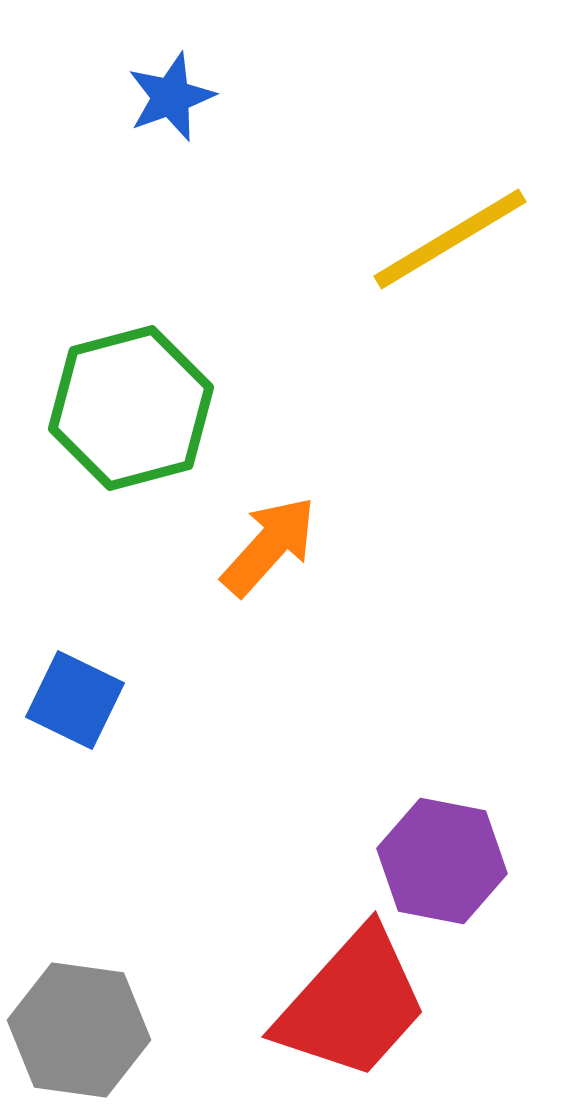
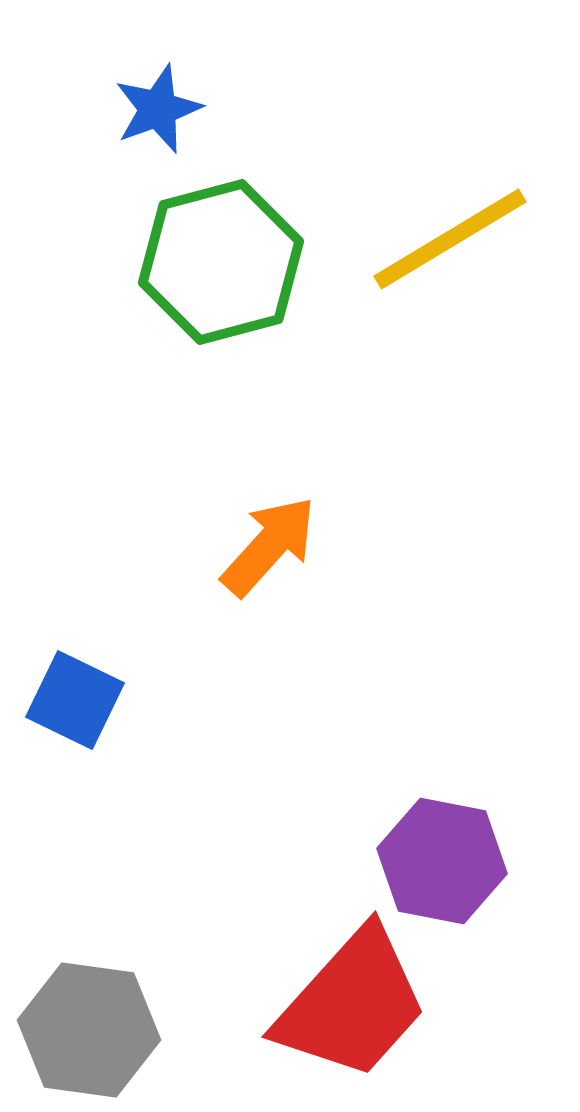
blue star: moved 13 px left, 12 px down
green hexagon: moved 90 px right, 146 px up
gray hexagon: moved 10 px right
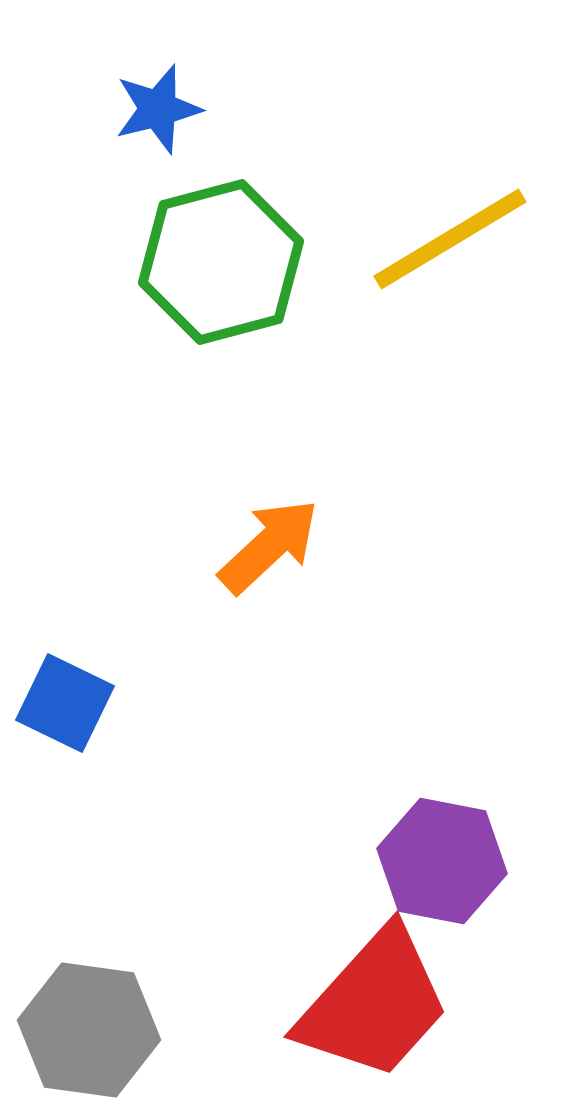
blue star: rotated 6 degrees clockwise
orange arrow: rotated 5 degrees clockwise
blue square: moved 10 px left, 3 px down
red trapezoid: moved 22 px right
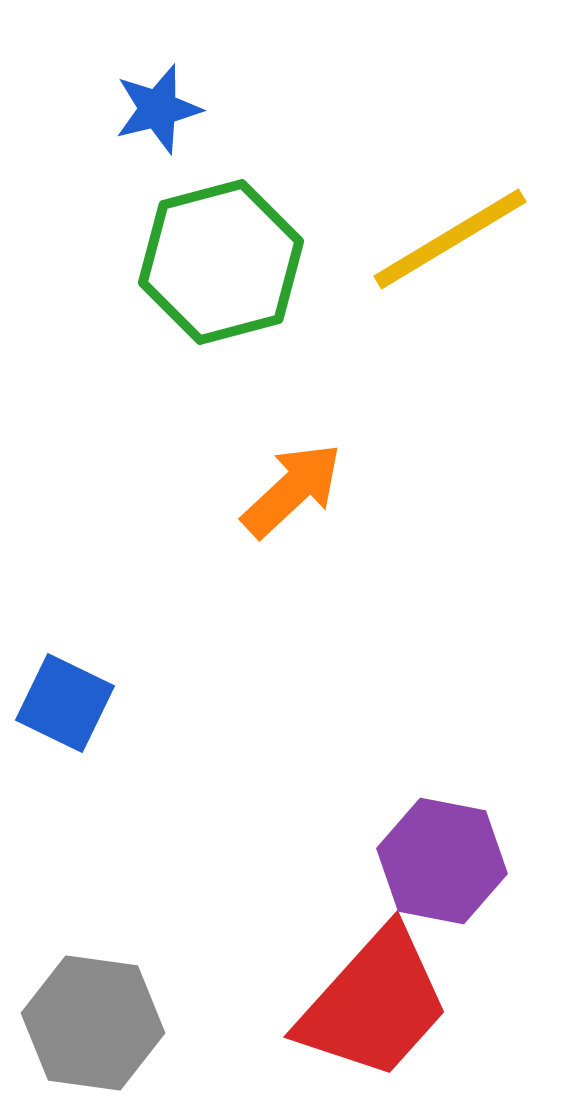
orange arrow: moved 23 px right, 56 px up
gray hexagon: moved 4 px right, 7 px up
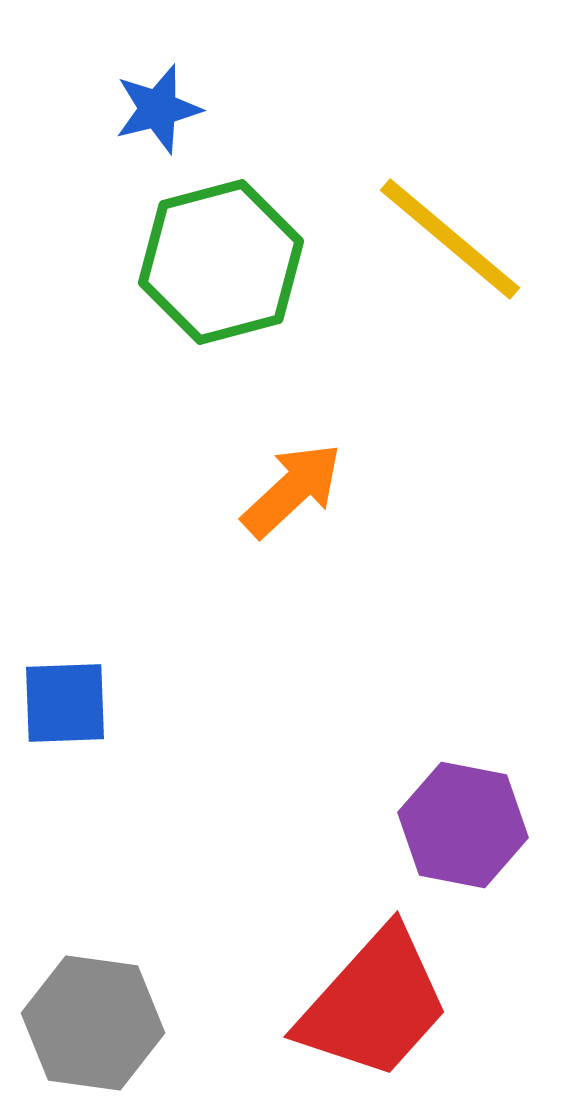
yellow line: rotated 71 degrees clockwise
blue square: rotated 28 degrees counterclockwise
purple hexagon: moved 21 px right, 36 px up
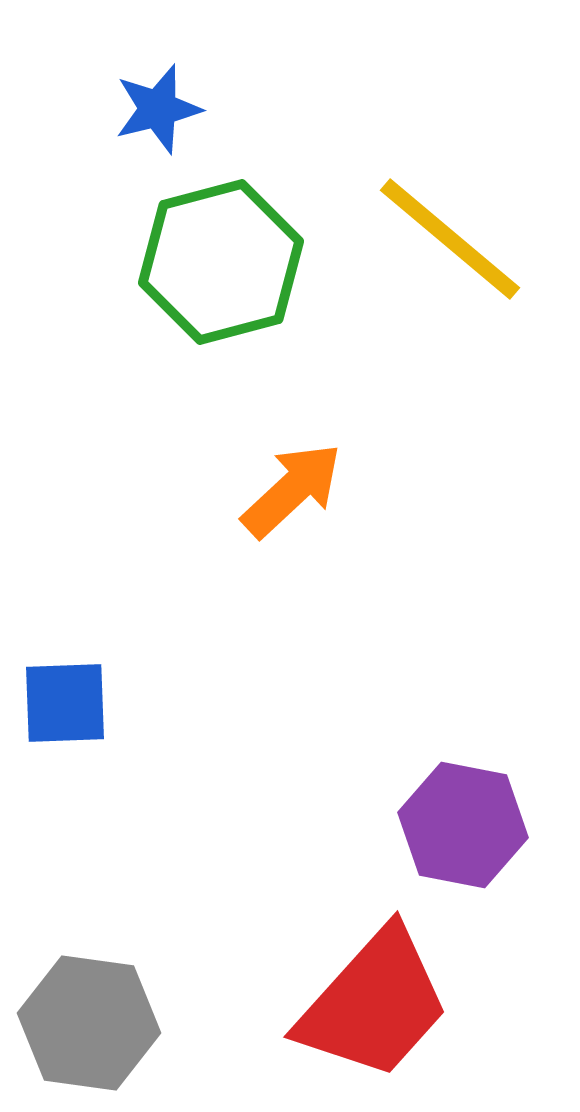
gray hexagon: moved 4 px left
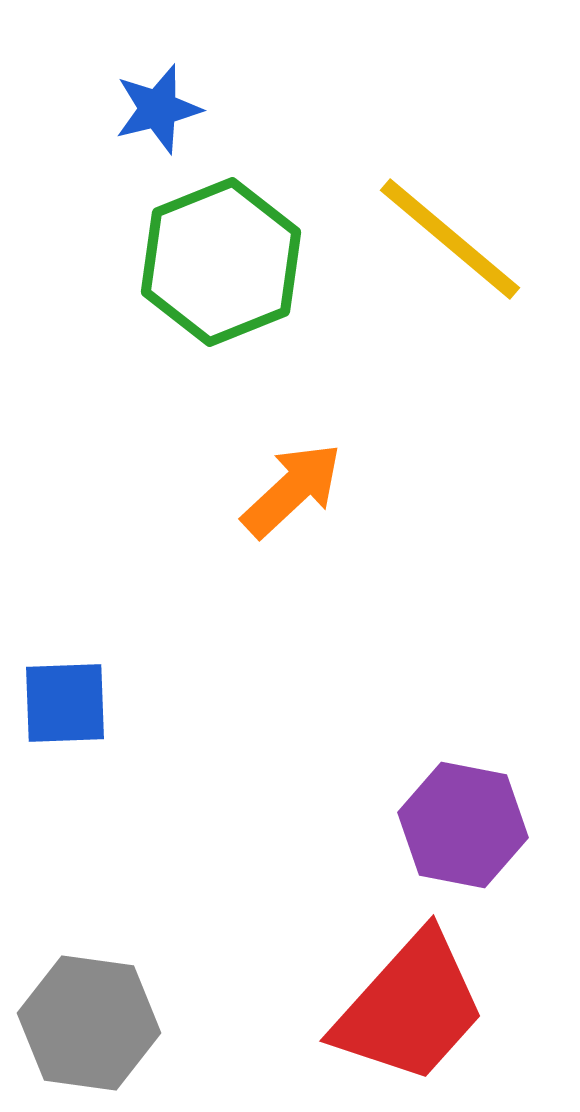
green hexagon: rotated 7 degrees counterclockwise
red trapezoid: moved 36 px right, 4 px down
